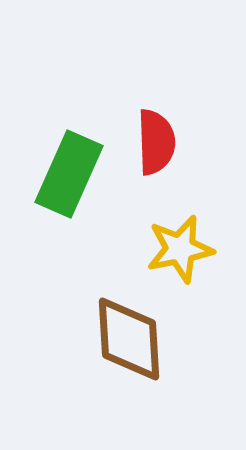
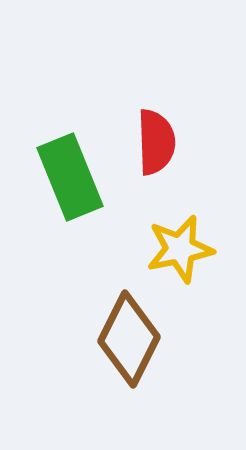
green rectangle: moved 1 px right, 3 px down; rotated 46 degrees counterclockwise
brown diamond: rotated 30 degrees clockwise
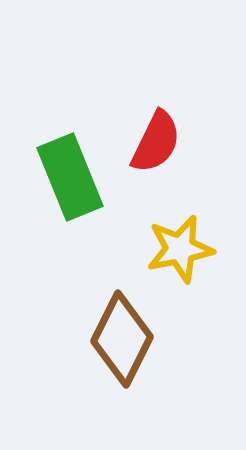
red semicircle: rotated 28 degrees clockwise
brown diamond: moved 7 px left
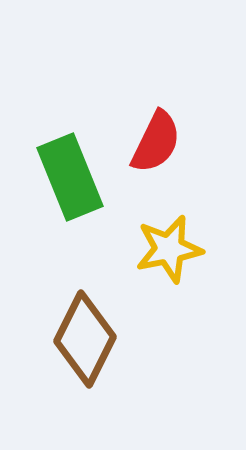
yellow star: moved 11 px left
brown diamond: moved 37 px left
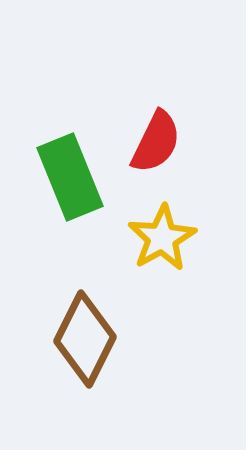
yellow star: moved 7 px left, 11 px up; rotated 18 degrees counterclockwise
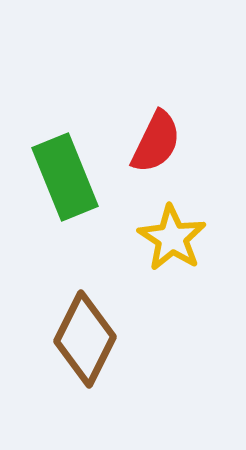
green rectangle: moved 5 px left
yellow star: moved 10 px right; rotated 10 degrees counterclockwise
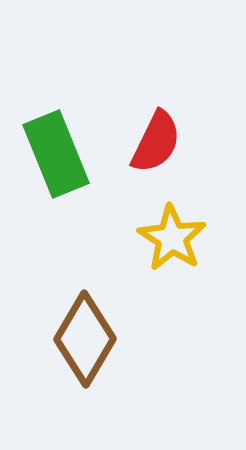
green rectangle: moved 9 px left, 23 px up
brown diamond: rotated 4 degrees clockwise
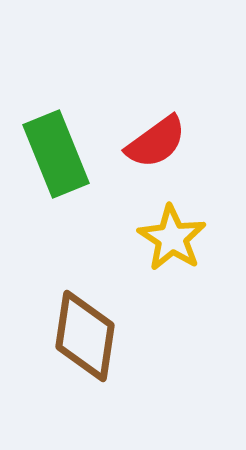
red semicircle: rotated 28 degrees clockwise
brown diamond: moved 3 px up; rotated 22 degrees counterclockwise
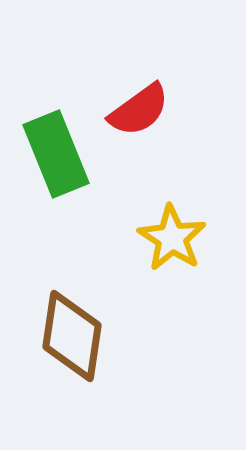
red semicircle: moved 17 px left, 32 px up
brown diamond: moved 13 px left
